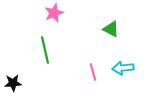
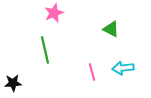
pink line: moved 1 px left
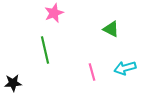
cyan arrow: moved 2 px right; rotated 10 degrees counterclockwise
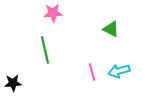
pink star: moved 1 px left; rotated 18 degrees clockwise
cyan arrow: moved 6 px left, 3 px down
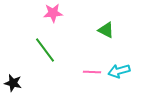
green triangle: moved 5 px left, 1 px down
green line: rotated 24 degrees counterclockwise
pink line: rotated 72 degrees counterclockwise
black star: rotated 18 degrees clockwise
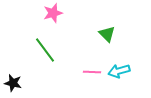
pink star: rotated 12 degrees counterclockwise
green triangle: moved 1 px right, 4 px down; rotated 18 degrees clockwise
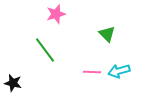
pink star: moved 3 px right, 1 px down
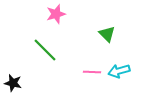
green line: rotated 8 degrees counterclockwise
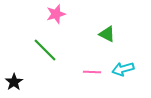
green triangle: rotated 18 degrees counterclockwise
cyan arrow: moved 4 px right, 2 px up
black star: moved 1 px right, 1 px up; rotated 24 degrees clockwise
